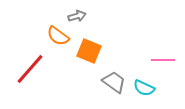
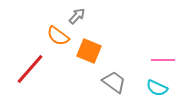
gray arrow: rotated 30 degrees counterclockwise
cyan semicircle: moved 13 px right
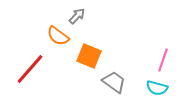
orange square: moved 5 px down
pink line: rotated 70 degrees counterclockwise
cyan semicircle: rotated 10 degrees counterclockwise
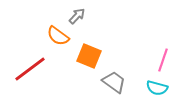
red line: rotated 12 degrees clockwise
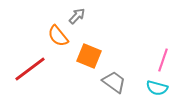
orange semicircle: rotated 15 degrees clockwise
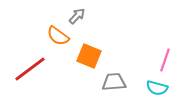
orange semicircle: rotated 15 degrees counterclockwise
pink line: moved 2 px right
gray trapezoid: rotated 40 degrees counterclockwise
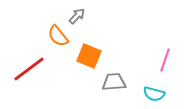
orange semicircle: rotated 15 degrees clockwise
red line: moved 1 px left
cyan semicircle: moved 3 px left, 6 px down
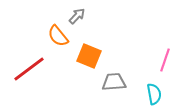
cyan semicircle: rotated 115 degrees counterclockwise
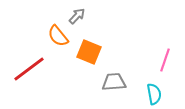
orange square: moved 4 px up
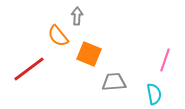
gray arrow: rotated 42 degrees counterclockwise
orange square: moved 2 px down
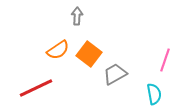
orange semicircle: moved 14 px down; rotated 85 degrees counterclockwise
orange square: rotated 15 degrees clockwise
red line: moved 7 px right, 19 px down; rotated 12 degrees clockwise
gray trapezoid: moved 1 px right, 8 px up; rotated 25 degrees counterclockwise
